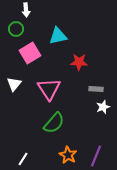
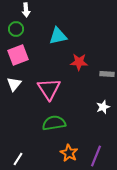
pink square: moved 12 px left, 2 px down; rotated 10 degrees clockwise
gray rectangle: moved 11 px right, 15 px up
green semicircle: rotated 140 degrees counterclockwise
orange star: moved 1 px right, 2 px up
white line: moved 5 px left
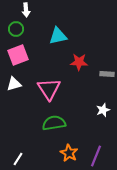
white triangle: rotated 35 degrees clockwise
white star: moved 3 px down
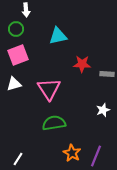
red star: moved 3 px right, 2 px down
orange star: moved 3 px right
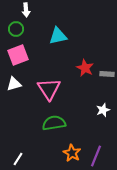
red star: moved 3 px right, 4 px down; rotated 24 degrees clockwise
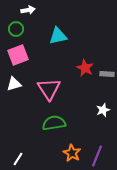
white arrow: moved 2 px right; rotated 96 degrees counterclockwise
purple line: moved 1 px right
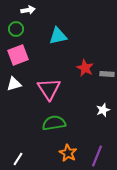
orange star: moved 4 px left
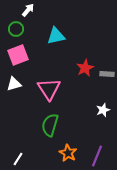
white arrow: rotated 40 degrees counterclockwise
cyan triangle: moved 2 px left
red star: rotated 18 degrees clockwise
green semicircle: moved 4 px left, 2 px down; rotated 65 degrees counterclockwise
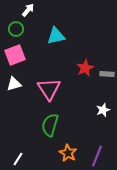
pink square: moved 3 px left
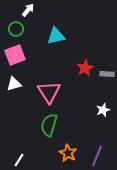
pink triangle: moved 3 px down
green semicircle: moved 1 px left
white line: moved 1 px right, 1 px down
